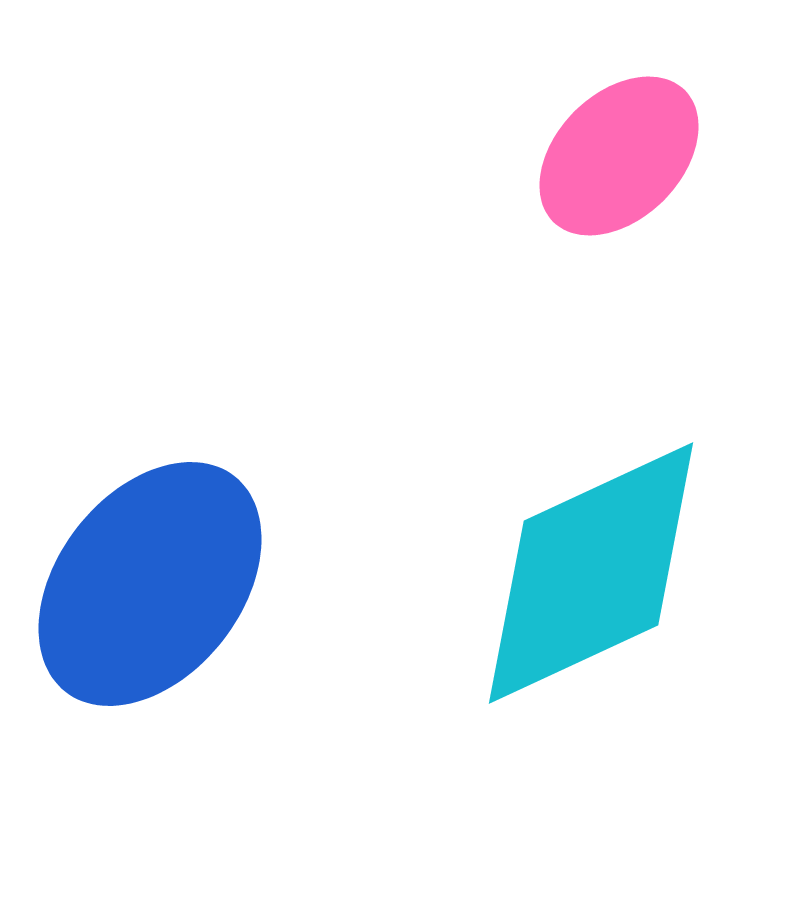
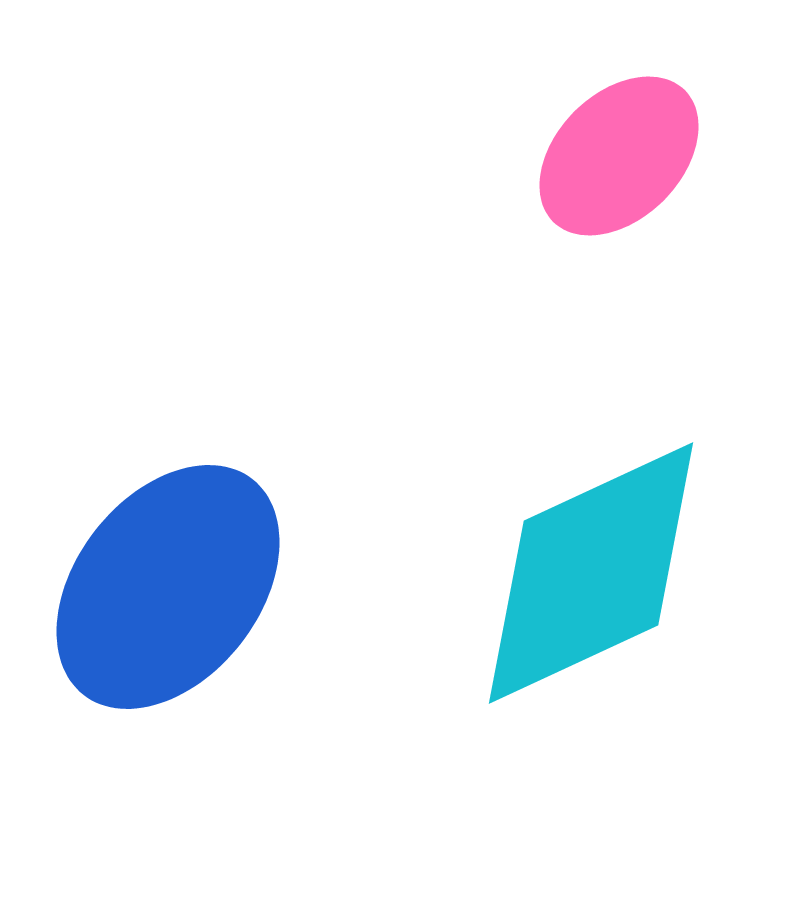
blue ellipse: moved 18 px right, 3 px down
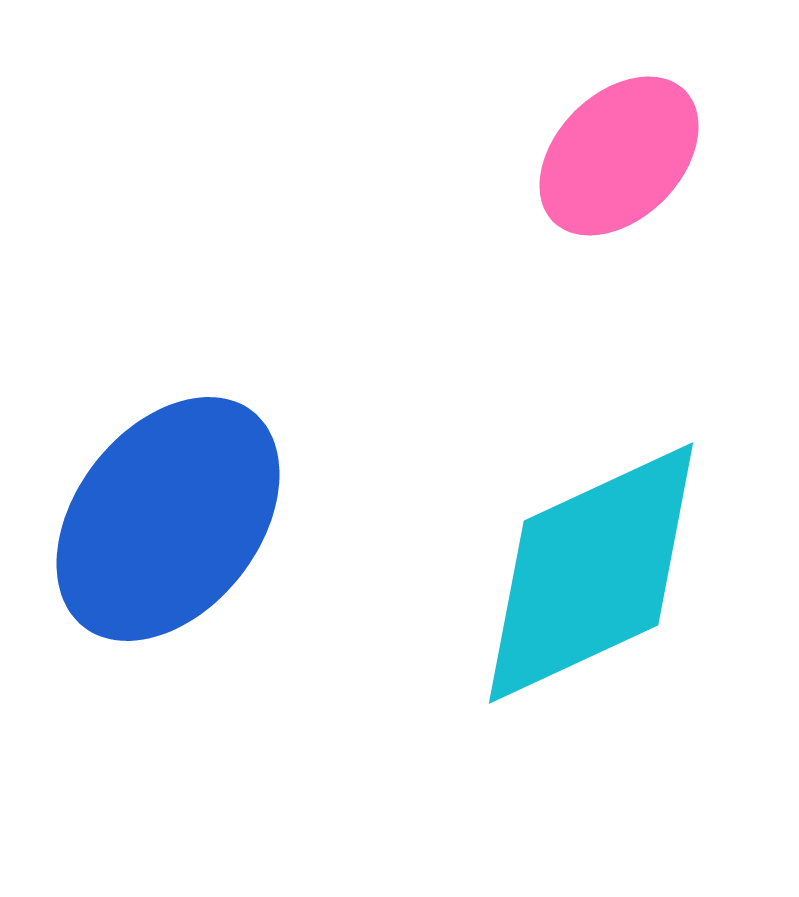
blue ellipse: moved 68 px up
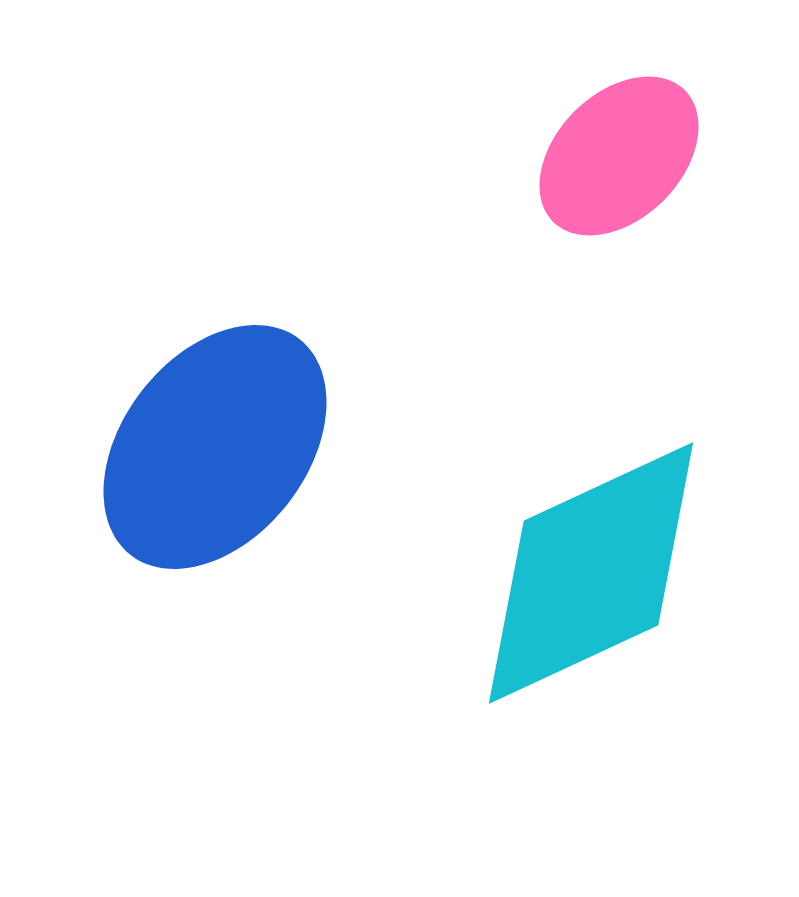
blue ellipse: moved 47 px right, 72 px up
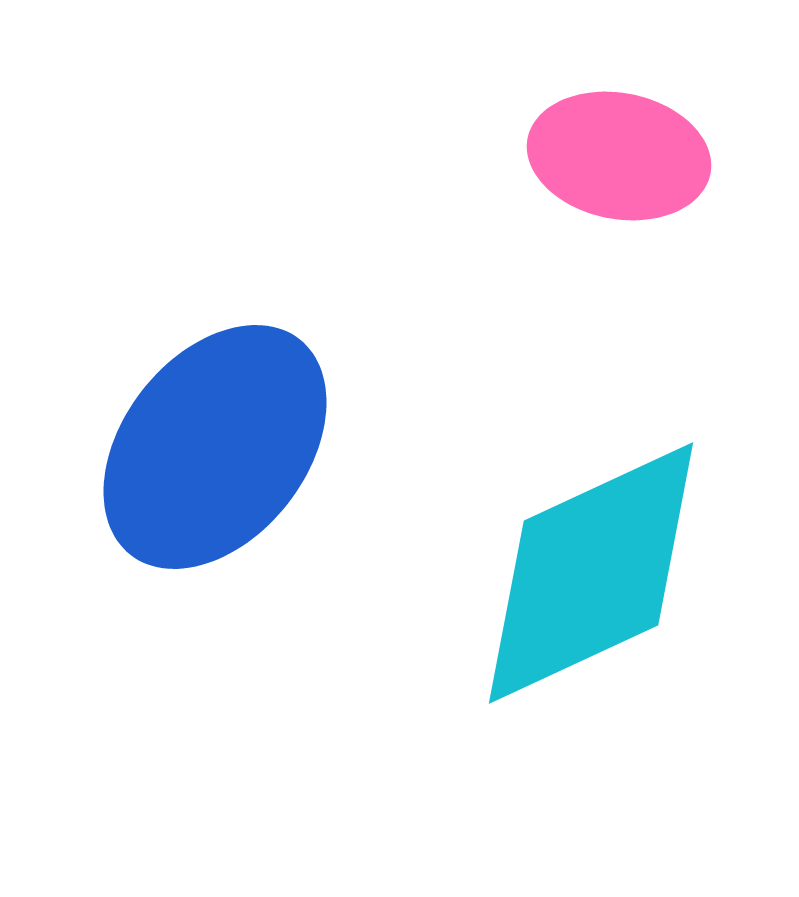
pink ellipse: rotated 56 degrees clockwise
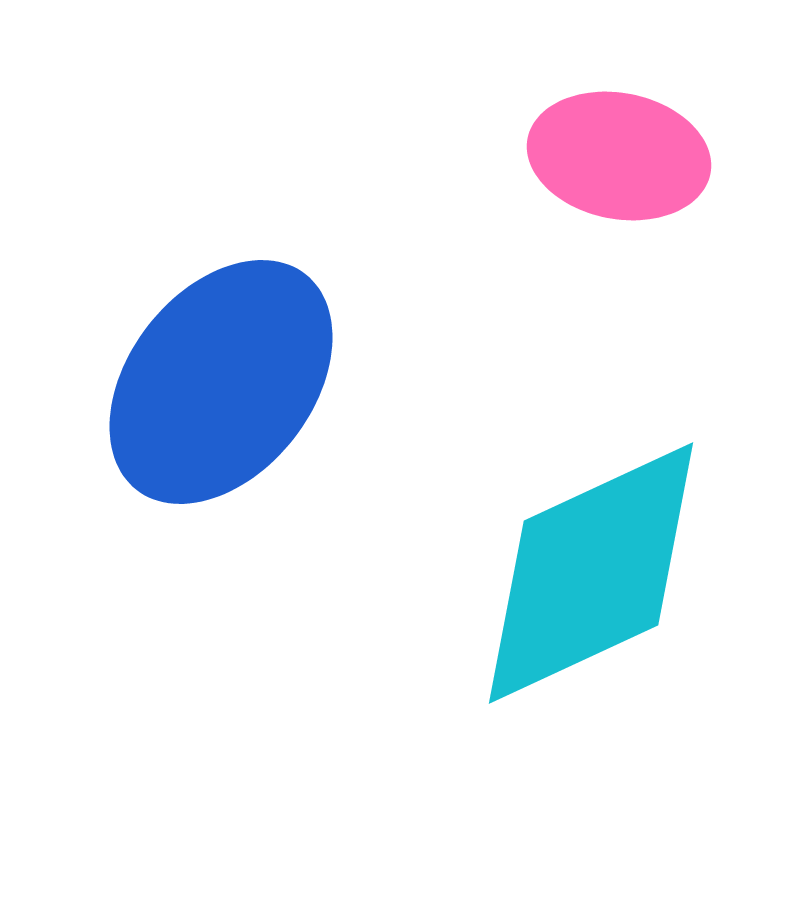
blue ellipse: moved 6 px right, 65 px up
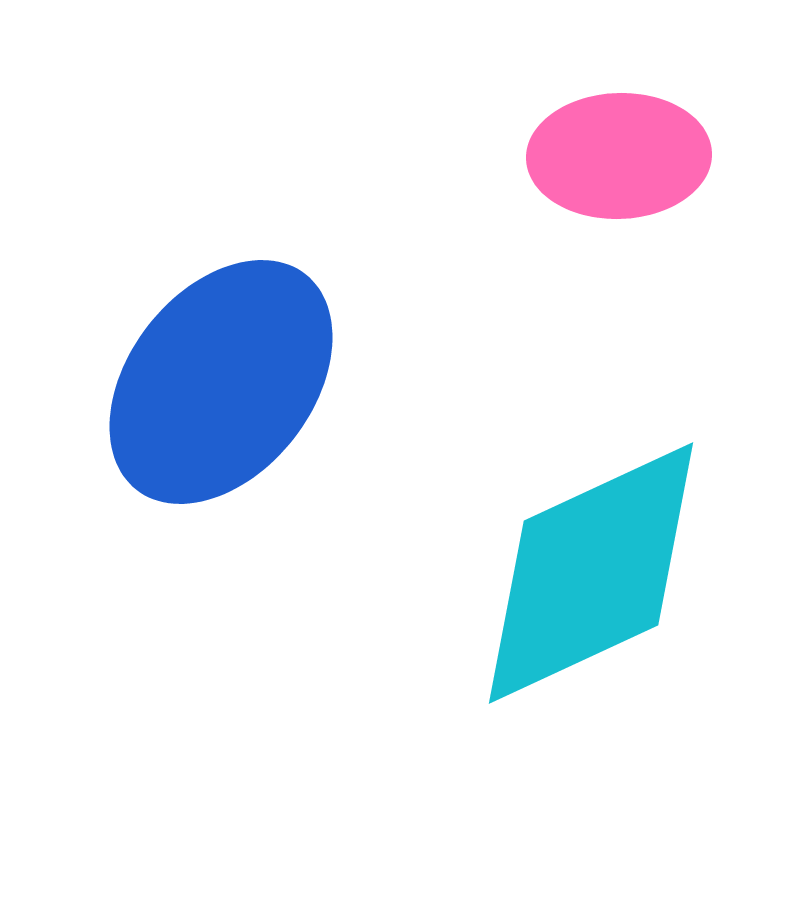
pink ellipse: rotated 13 degrees counterclockwise
